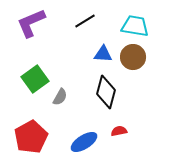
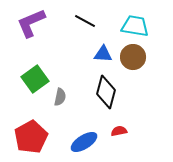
black line: rotated 60 degrees clockwise
gray semicircle: rotated 18 degrees counterclockwise
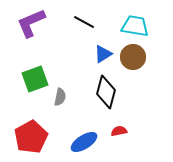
black line: moved 1 px left, 1 px down
blue triangle: rotated 36 degrees counterclockwise
green square: rotated 16 degrees clockwise
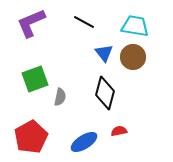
blue triangle: moved 1 px right, 1 px up; rotated 36 degrees counterclockwise
black diamond: moved 1 px left, 1 px down
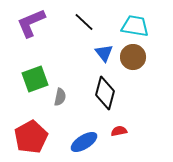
black line: rotated 15 degrees clockwise
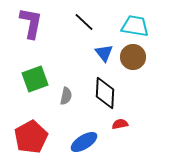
purple L-shape: rotated 124 degrees clockwise
black diamond: rotated 12 degrees counterclockwise
gray semicircle: moved 6 px right, 1 px up
red semicircle: moved 1 px right, 7 px up
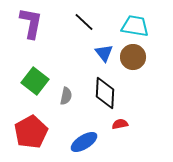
green square: moved 2 px down; rotated 32 degrees counterclockwise
red pentagon: moved 5 px up
